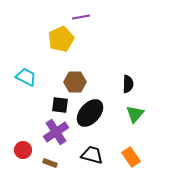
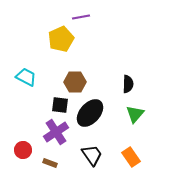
black trapezoid: rotated 40 degrees clockwise
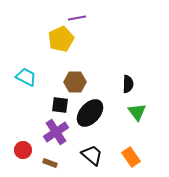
purple line: moved 4 px left, 1 px down
green triangle: moved 2 px right, 2 px up; rotated 18 degrees counterclockwise
black trapezoid: rotated 15 degrees counterclockwise
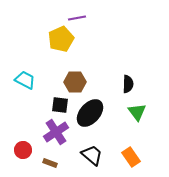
cyan trapezoid: moved 1 px left, 3 px down
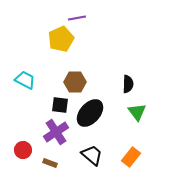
orange rectangle: rotated 72 degrees clockwise
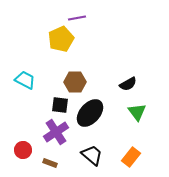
black semicircle: rotated 60 degrees clockwise
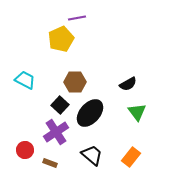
black square: rotated 36 degrees clockwise
red circle: moved 2 px right
